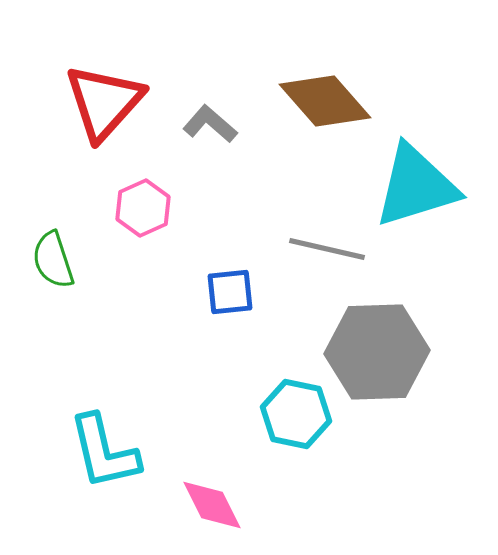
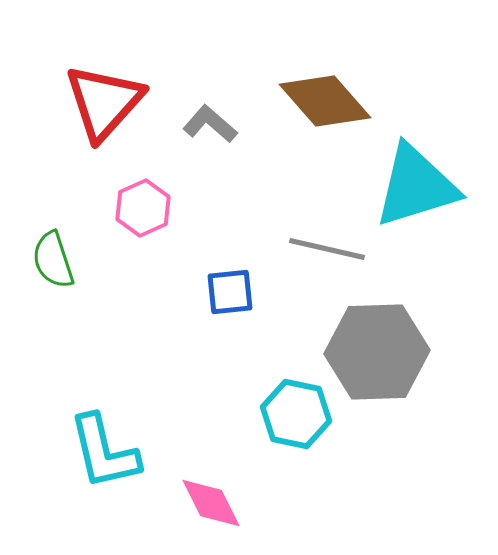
pink diamond: moved 1 px left, 2 px up
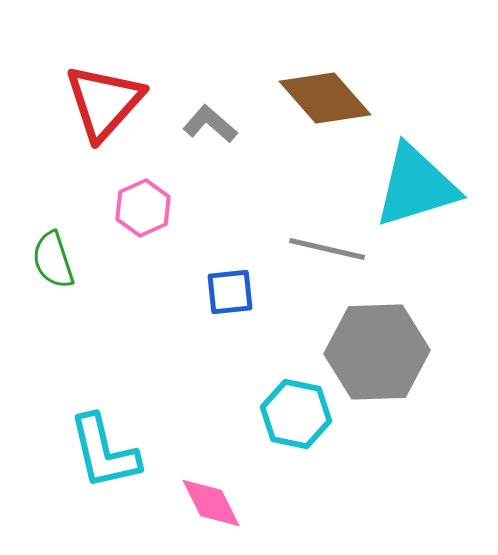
brown diamond: moved 3 px up
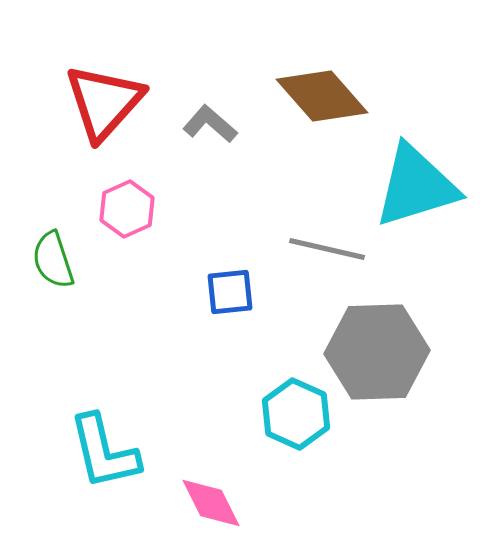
brown diamond: moved 3 px left, 2 px up
pink hexagon: moved 16 px left, 1 px down
cyan hexagon: rotated 12 degrees clockwise
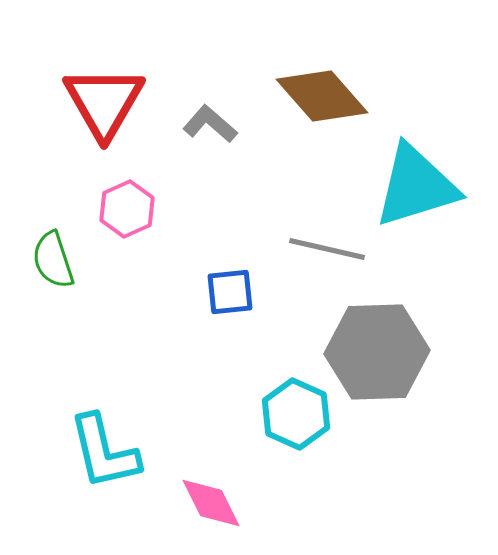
red triangle: rotated 12 degrees counterclockwise
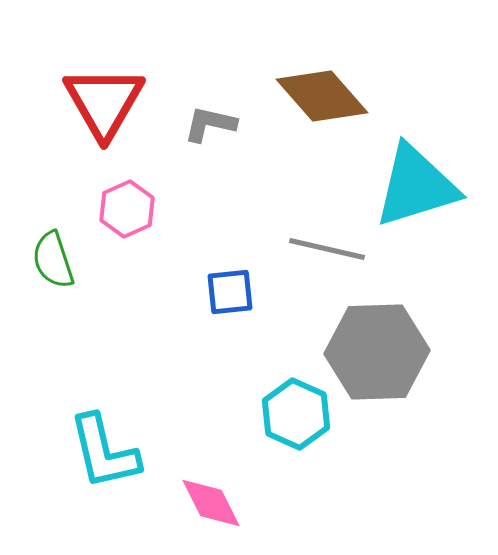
gray L-shape: rotated 28 degrees counterclockwise
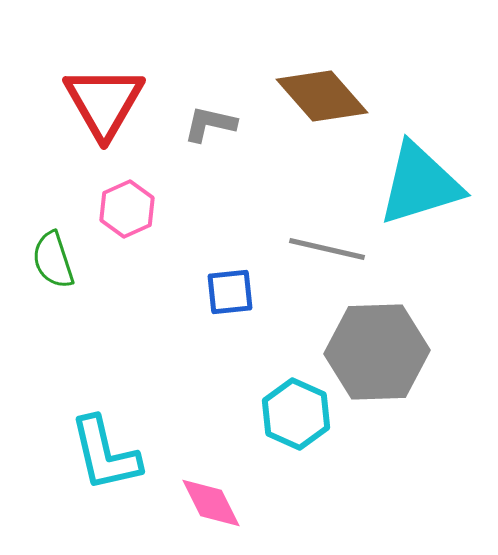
cyan triangle: moved 4 px right, 2 px up
cyan L-shape: moved 1 px right, 2 px down
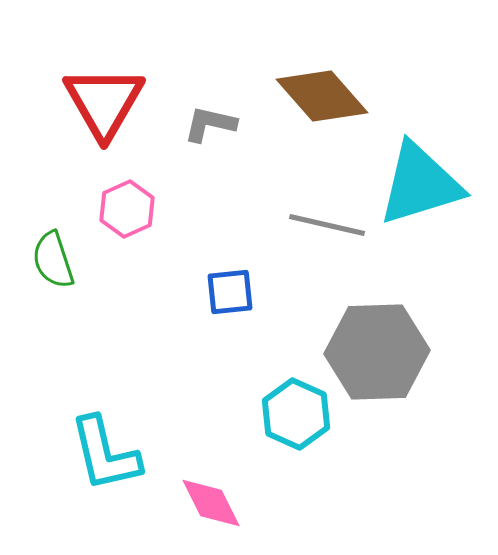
gray line: moved 24 px up
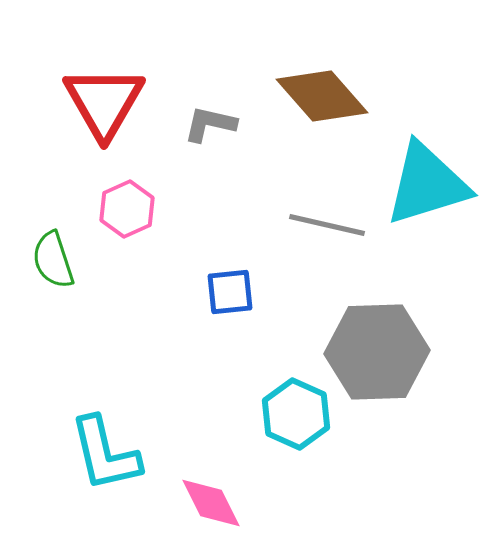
cyan triangle: moved 7 px right
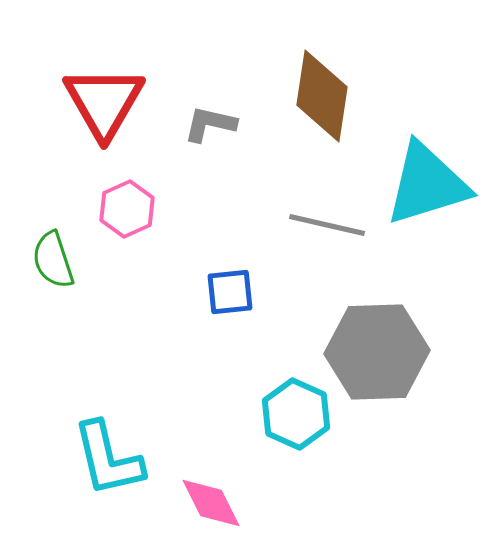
brown diamond: rotated 50 degrees clockwise
cyan L-shape: moved 3 px right, 5 px down
